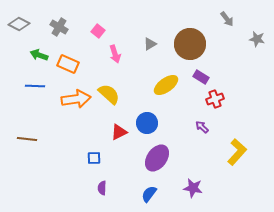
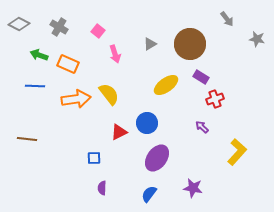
yellow semicircle: rotated 10 degrees clockwise
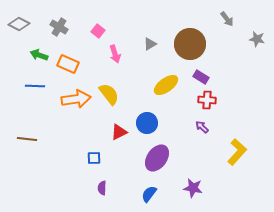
red cross: moved 8 px left, 1 px down; rotated 24 degrees clockwise
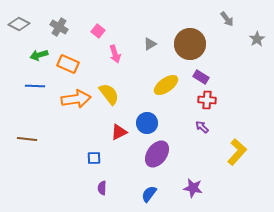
gray star: rotated 28 degrees clockwise
green arrow: rotated 36 degrees counterclockwise
purple ellipse: moved 4 px up
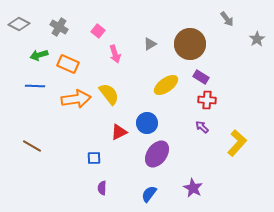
brown line: moved 5 px right, 7 px down; rotated 24 degrees clockwise
yellow L-shape: moved 9 px up
purple star: rotated 18 degrees clockwise
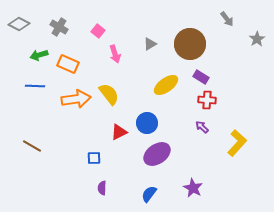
purple ellipse: rotated 20 degrees clockwise
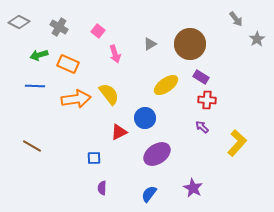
gray arrow: moved 9 px right
gray diamond: moved 2 px up
blue circle: moved 2 px left, 5 px up
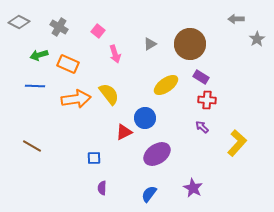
gray arrow: rotated 126 degrees clockwise
red triangle: moved 5 px right
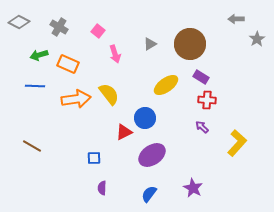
purple ellipse: moved 5 px left, 1 px down
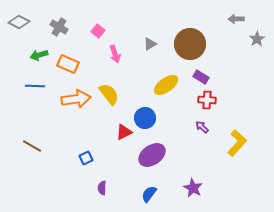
blue square: moved 8 px left; rotated 24 degrees counterclockwise
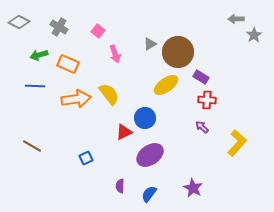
gray star: moved 3 px left, 4 px up
brown circle: moved 12 px left, 8 px down
purple ellipse: moved 2 px left
purple semicircle: moved 18 px right, 2 px up
